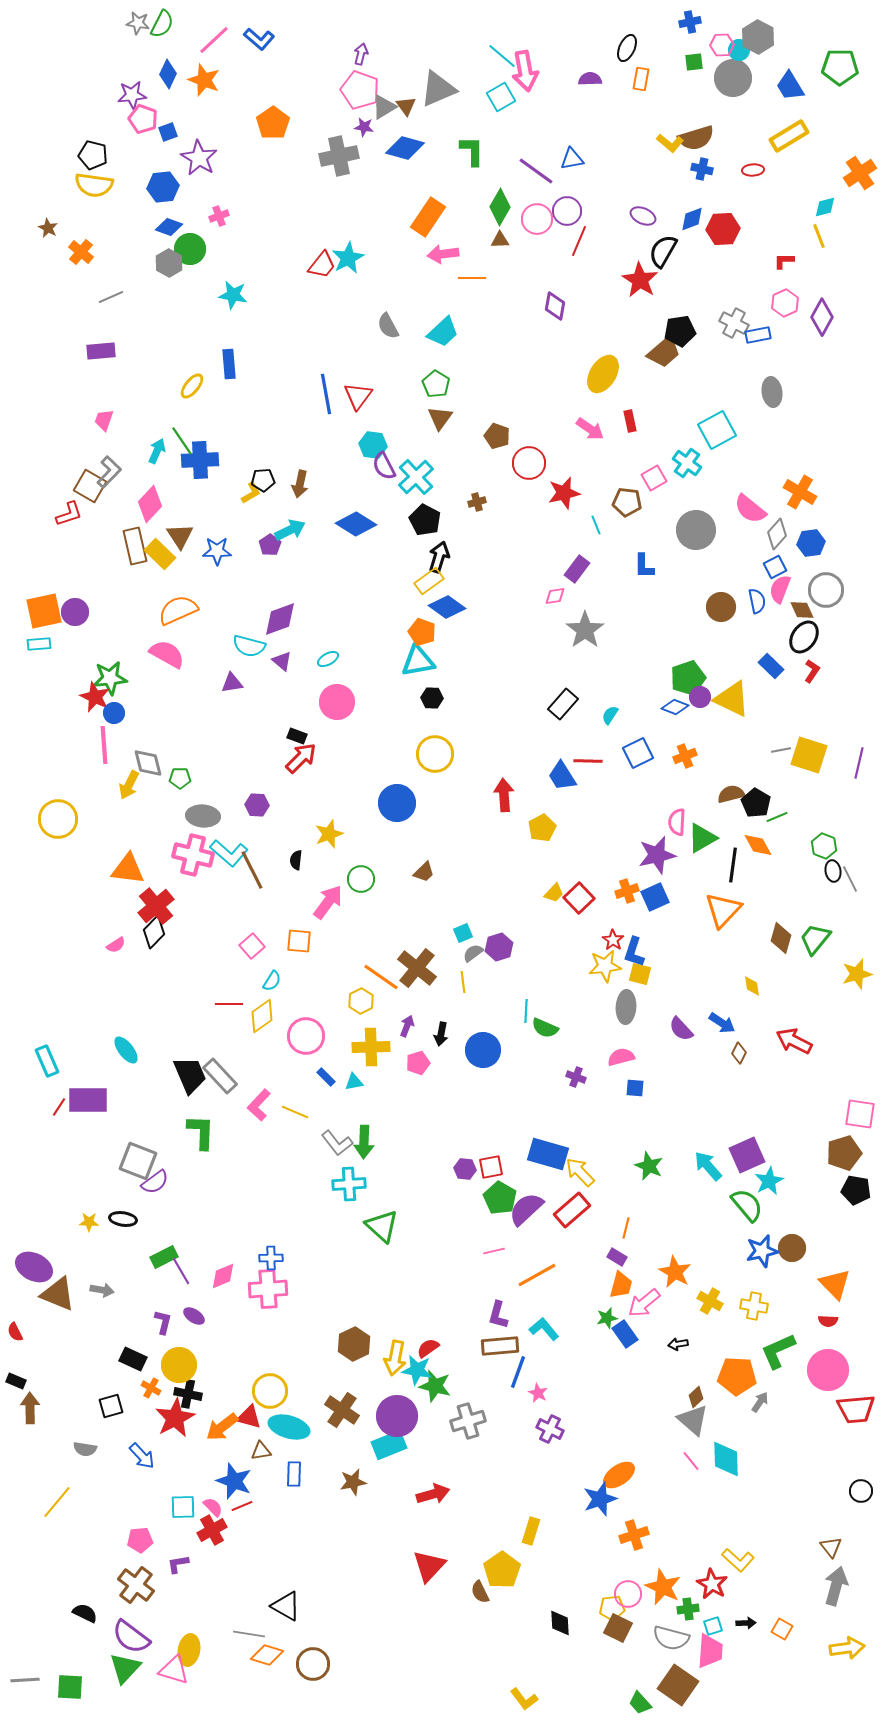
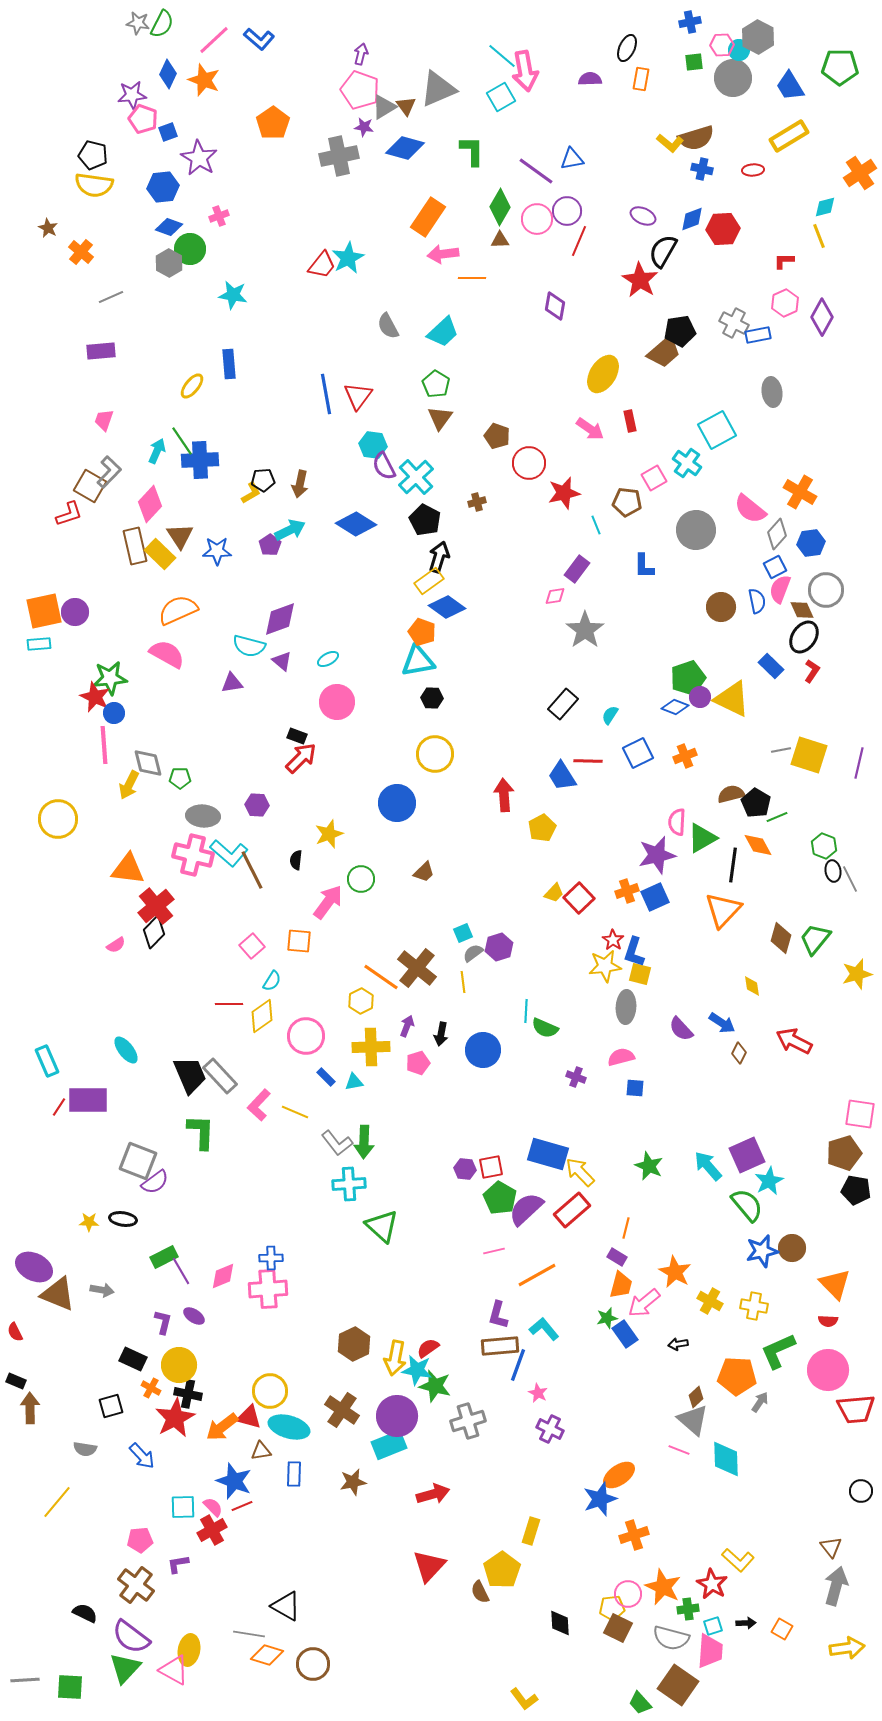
blue line at (518, 1372): moved 7 px up
pink line at (691, 1461): moved 12 px left, 11 px up; rotated 30 degrees counterclockwise
pink triangle at (174, 1670): rotated 12 degrees clockwise
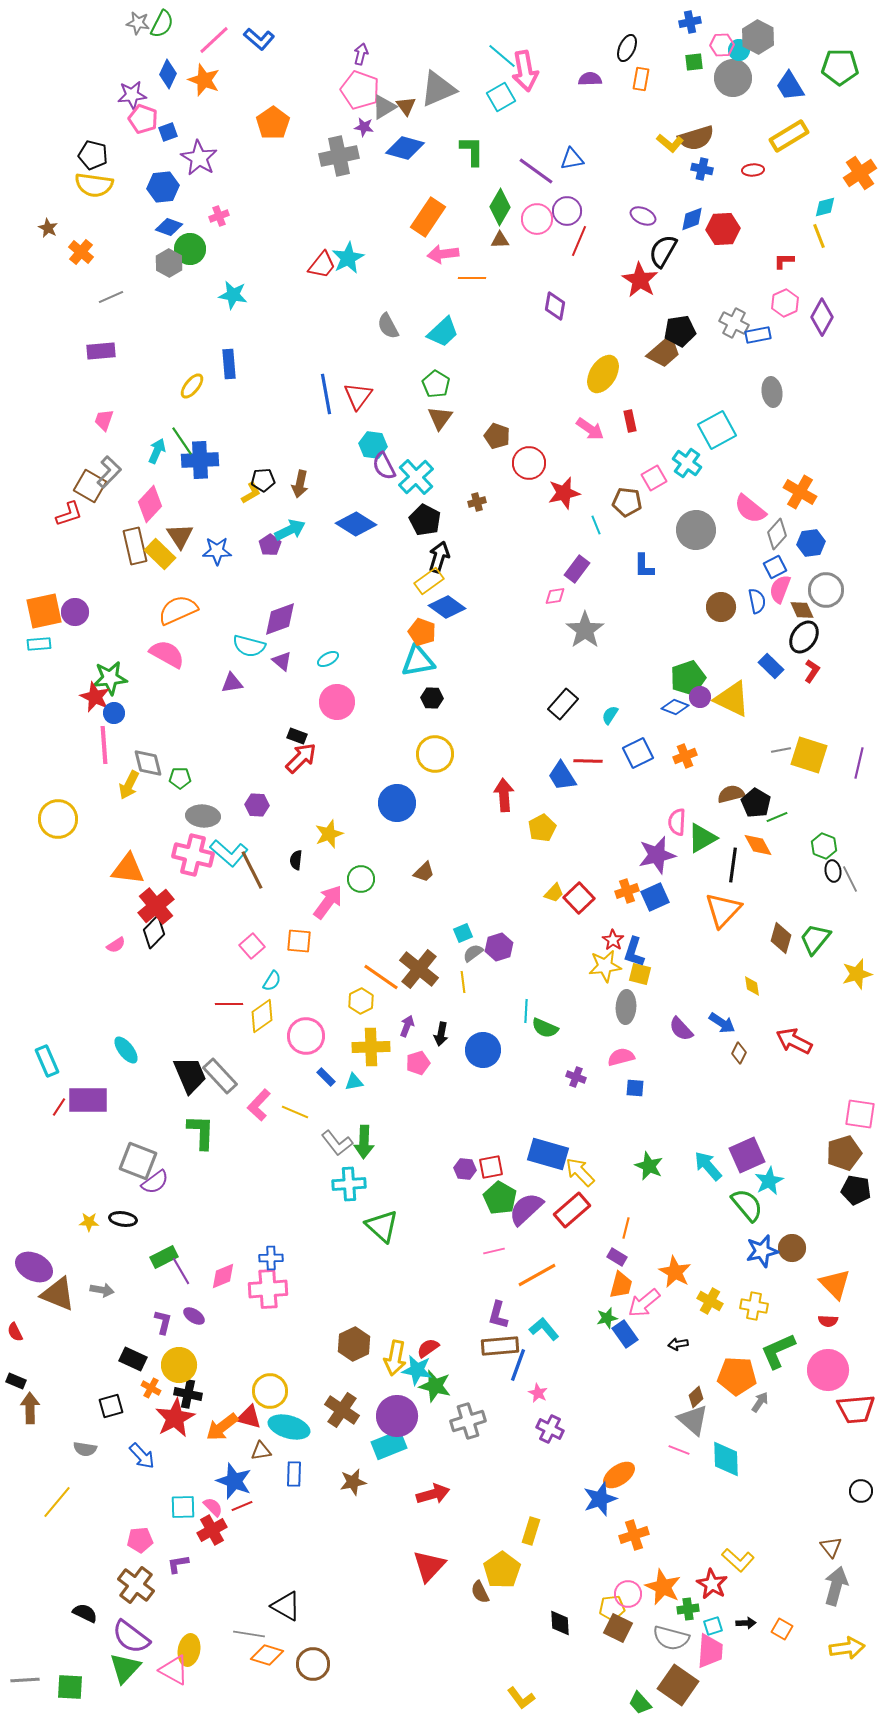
brown cross at (417, 968): moved 2 px right, 1 px down
yellow L-shape at (524, 1699): moved 3 px left, 1 px up
